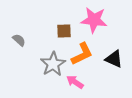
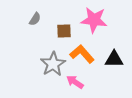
gray semicircle: moved 16 px right, 21 px up; rotated 80 degrees clockwise
orange L-shape: rotated 105 degrees counterclockwise
black triangle: rotated 24 degrees counterclockwise
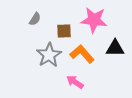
black triangle: moved 1 px right, 11 px up
gray star: moved 4 px left, 9 px up
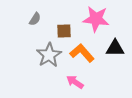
pink star: moved 2 px right, 1 px up
orange L-shape: moved 1 px up
